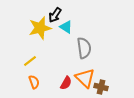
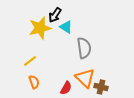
red semicircle: moved 5 px down
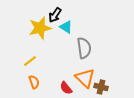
red semicircle: rotated 112 degrees clockwise
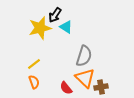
gray semicircle: moved 8 px down; rotated 25 degrees clockwise
yellow line: moved 4 px right, 3 px down
brown cross: rotated 24 degrees counterclockwise
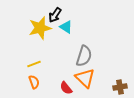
yellow line: rotated 16 degrees clockwise
brown cross: moved 19 px right
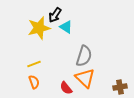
yellow star: moved 1 px left
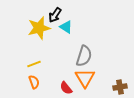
orange triangle: rotated 15 degrees clockwise
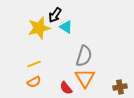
orange semicircle: rotated 80 degrees clockwise
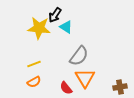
yellow star: rotated 20 degrees clockwise
gray semicircle: moved 5 px left; rotated 20 degrees clockwise
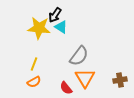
cyan triangle: moved 5 px left
yellow line: rotated 48 degrees counterclockwise
brown cross: moved 7 px up
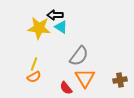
black arrow: rotated 56 degrees clockwise
orange semicircle: moved 5 px up
